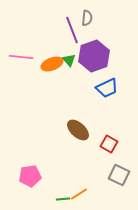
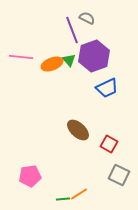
gray semicircle: rotated 70 degrees counterclockwise
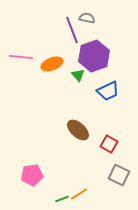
gray semicircle: rotated 14 degrees counterclockwise
green triangle: moved 9 px right, 15 px down
blue trapezoid: moved 1 px right, 3 px down
pink pentagon: moved 2 px right, 1 px up
green line: moved 1 px left; rotated 16 degrees counterclockwise
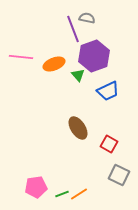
purple line: moved 1 px right, 1 px up
orange ellipse: moved 2 px right
brown ellipse: moved 2 px up; rotated 15 degrees clockwise
pink pentagon: moved 4 px right, 12 px down
green line: moved 5 px up
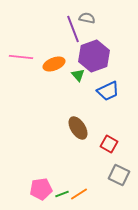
pink pentagon: moved 5 px right, 2 px down
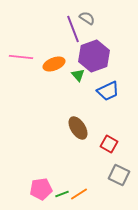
gray semicircle: rotated 21 degrees clockwise
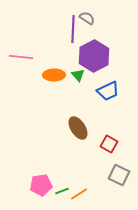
purple line: rotated 24 degrees clockwise
purple hexagon: rotated 8 degrees counterclockwise
orange ellipse: moved 11 px down; rotated 20 degrees clockwise
pink pentagon: moved 4 px up
green line: moved 3 px up
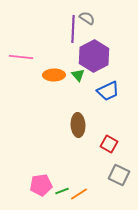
brown ellipse: moved 3 px up; rotated 30 degrees clockwise
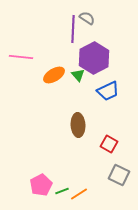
purple hexagon: moved 2 px down
orange ellipse: rotated 30 degrees counterclockwise
pink pentagon: rotated 20 degrees counterclockwise
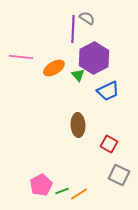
orange ellipse: moved 7 px up
